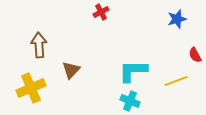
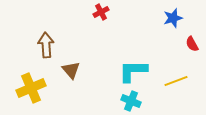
blue star: moved 4 px left, 1 px up
brown arrow: moved 7 px right
red semicircle: moved 3 px left, 11 px up
brown triangle: rotated 24 degrees counterclockwise
cyan cross: moved 1 px right
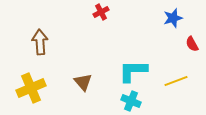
brown arrow: moved 6 px left, 3 px up
brown triangle: moved 12 px right, 12 px down
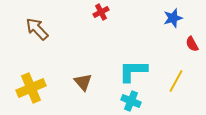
brown arrow: moved 3 px left, 13 px up; rotated 40 degrees counterclockwise
yellow line: rotated 40 degrees counterclockwise
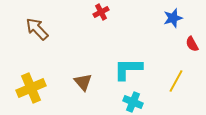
cyan L-shape: moved 5 px left, 2 px up
cyan cross: moved 2 px right, 1 px down
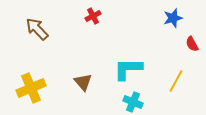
red cross: moved 8 px left, 4 px down
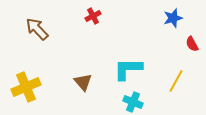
yellow cross: moved 5 px left, 1 px up
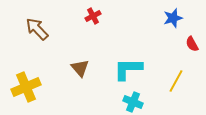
brown triangle: moved 3 px left, 14 px up
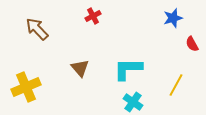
yellow line: moved 4 px down
cyan cross: rotated 12 degrees clockwise
